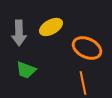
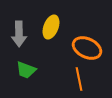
yellow ellipse: rotated 40 degrees counterclockwise
gray arrow: moved 1 px down
orange line: moved 4 px left, 4 px up
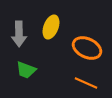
orange line: moved 7 px right, 4 px down; rotated 55 degrees counterclockwise
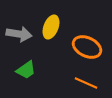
gray arrow: rotated 80 degrees counterclockwise
orange ellipse: moved 1 px up
green trapezoid: rotated 55 degrees counterclockwise
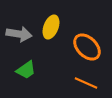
orange ellipse: rotated 20 degrees clockwise
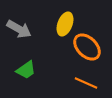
yellow ellipse: moved 14 px right, 3 px up
gray arrow: moved 5 px up; rotated 20 degrees clockwise
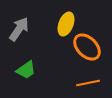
yellow ellipse: moved 1 px right
gray arrow: rotated 85 degrees counterclockwise
orange line: moved 2 px right; rotated 35 degrees counterclockwise
